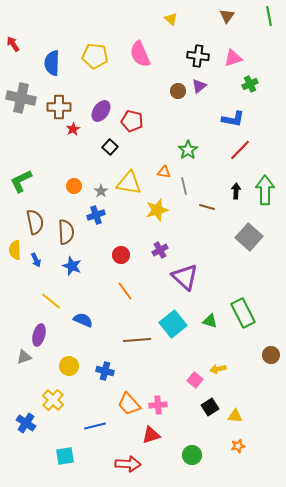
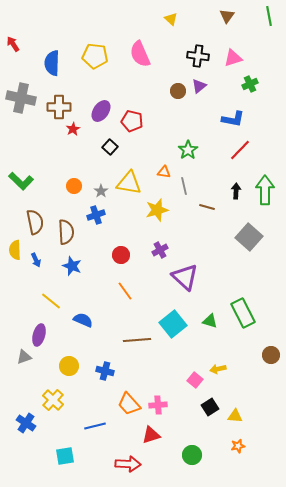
green L-shape at (21, 181): rotated 110 degrees counterclockwise
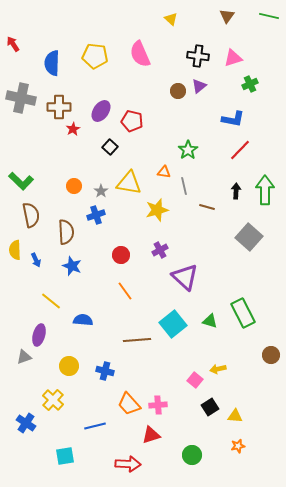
green line at (269, 16): rotated 66 degrees counterclockwise
brown semicircle at (35, 222): moved 4 px left, 7 px up
blue semicircle at (83, 320): rotated 18 degrees counterclockwise
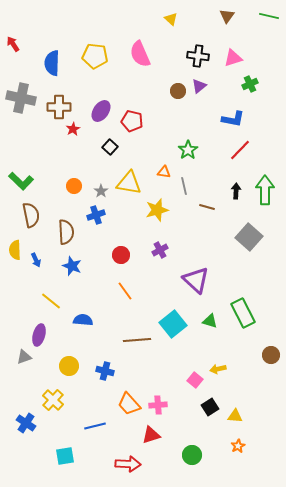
purple triangle at (185, 277): moved 11 px right, 3 px down
orange star at (238, 446): rotated 16 degrees counterclockwise
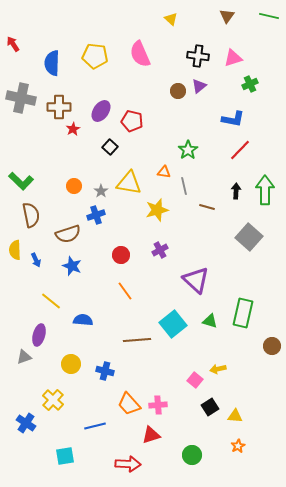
brown semicircle at (66, 232): moved 2 px right, 2 px down; rotated 75 degrees clockwise
green rectangle at (243, 313): rotated 40 degrees clockwise
brown circle at (271, 355): moved 1 px right, 9 px up
yellow circle at (69, 366): moved 2 px right, 2 px up
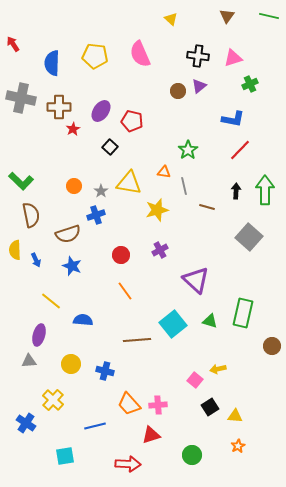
gray triangle at (24, 357): moved 5 px right, 4 px down; rotated 14 degrees clockwise
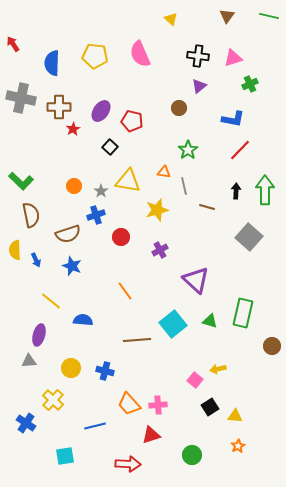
brown circle at (178, 91): moved 1 px right, 17 px down
yellow triangle at (129, 183): moved 1 px left, 2 px up
red circle at (121, 255): moved 18 px up
yellow circle at (71, 364): moved 4 px down
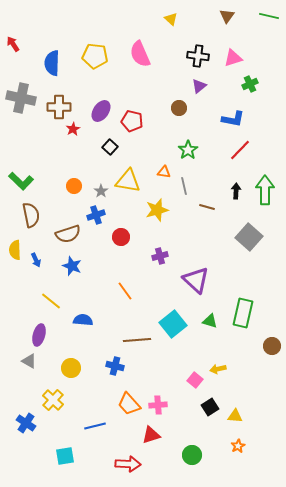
purple cross at (160, 250): moved 6 px down; rotated 14 degrees clockwise
gray triangle at (29, 361): rotated 35 degrees clockwise
blue cross at (105, 371): moved 10 px right, 5 px up
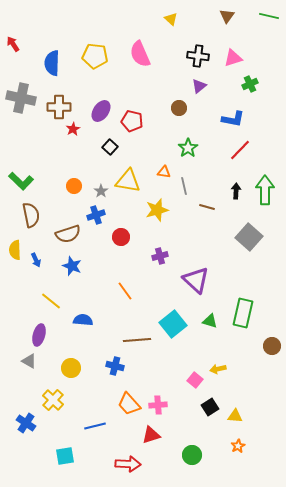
green star at (188, 150): moved 2 px up
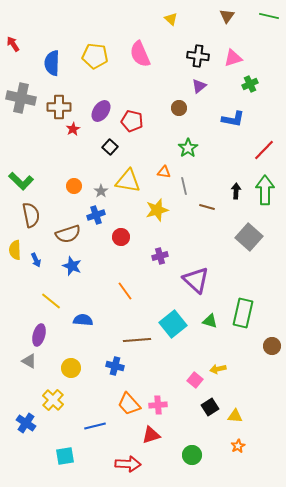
red line at (240, 150): moved 24 px right
